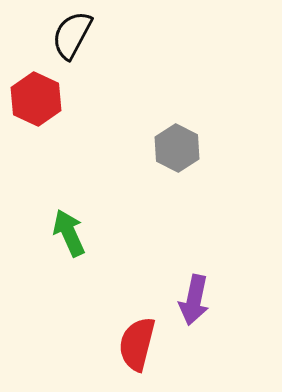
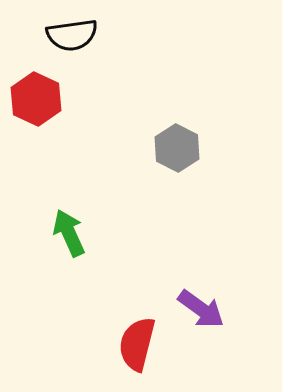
black semicircle: rotated 126 degrees counterclockwise
purple arrow: moved 7 px right, 9 px down; rotated 66 degrees counterclockwise
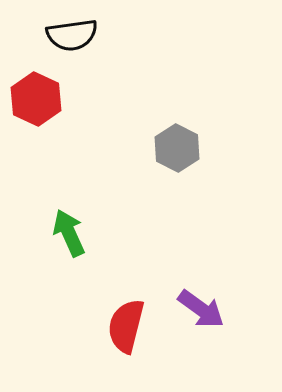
red semicircle: moved 11 px left, 18 px up
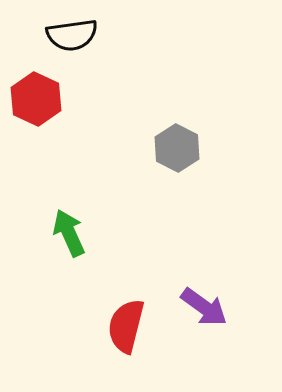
purple arrow: moved 3 px right, 2 px up
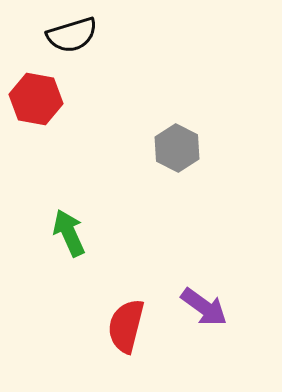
black semicircle: rotated 9 degrees counterclockwise
red hexagon: rotated 15 degrees counterclockwise
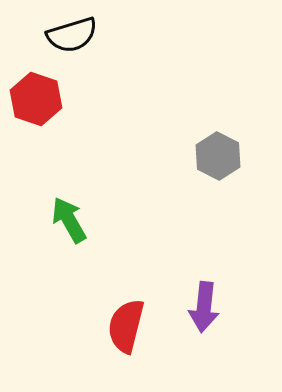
red hexagon: rotated 9 degrees clockwise
gray hexagon: moved 41 px right, 8 px down
green arrow: moved 13 px up; rotated 6 degrees counterclockwise
purple arrow: rotated 60 degrees clockwise
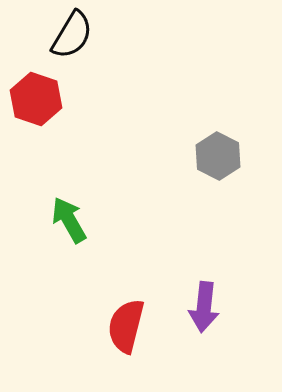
black semicircle: rotated 42 degrees counterclockwise
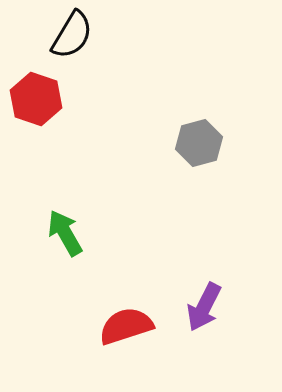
gray hexagon: moved 19 px left, 13 px up; rotated 18 degrees clockwise
green arrow: moved 4 px left, 13 px down
purple arrow: rotated 21 degrees clockwise
red semicircle: rotated 58 degrees clockwise
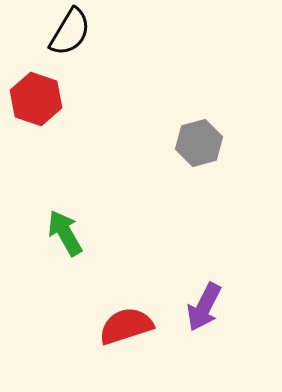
black semicircle: moved 2 px left, 3 px up
